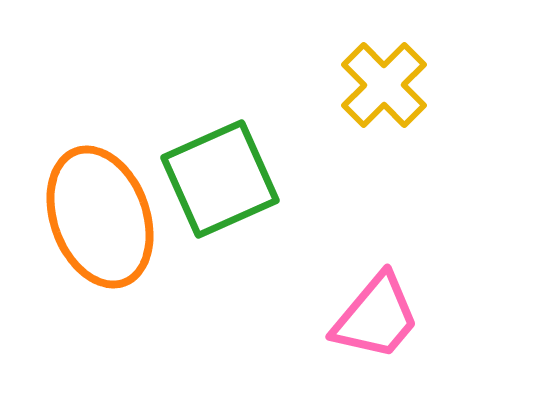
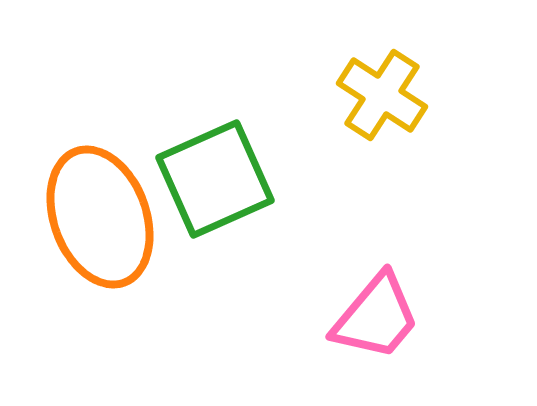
yellow cross: moved 2 px left, 10 px down; rotated 12 degrees counterclockwise
green square: moved 5 px left
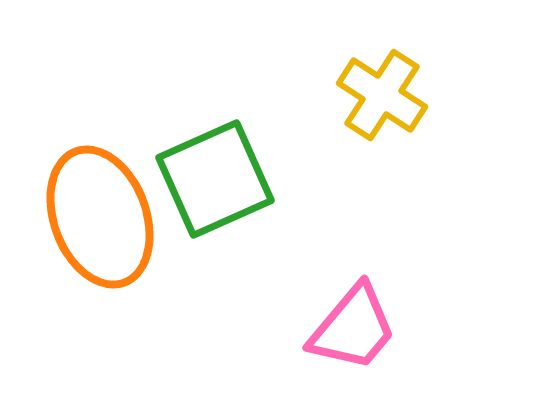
pink trapezoid: moved 23 px left, 11 px down
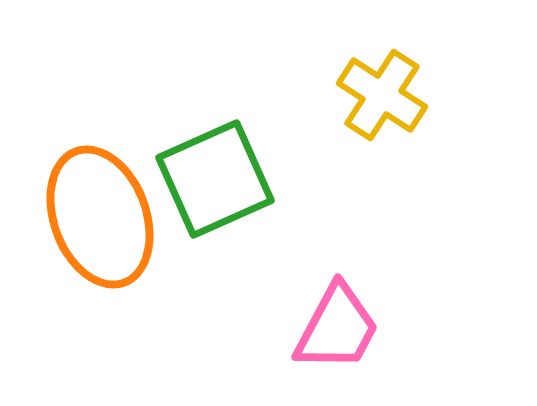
pink trapezoid: moved 16 px left; rotated 12 degrees counterclockwise
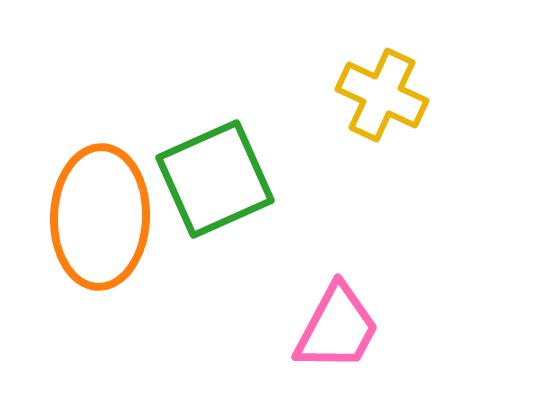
yellow cross: rotated 8 degrees counterclockwise
orange ellipse: rotated 22 degrees clockwise
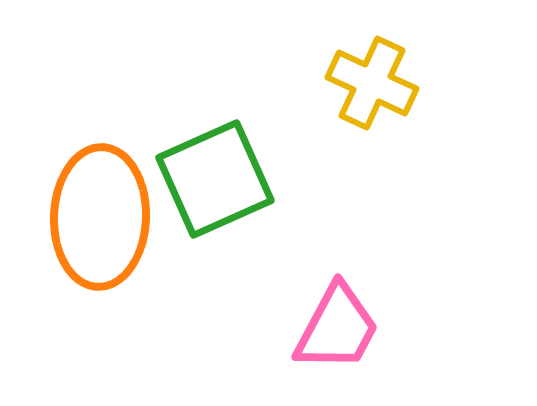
yellow cross: moved 10 px left, 12 px up
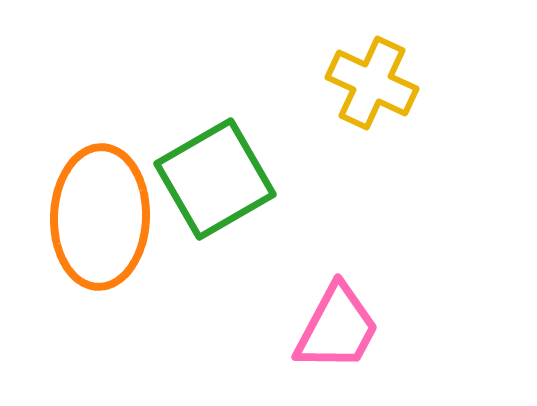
green square: rotated 6 degrees counterclockwise
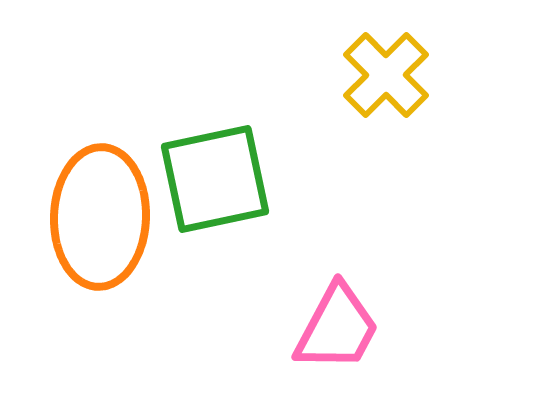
yellow cross: moved 14 px right, 8 px up; rotated 20 degrees clockwise
green square: rotated 18 degrees clockwise
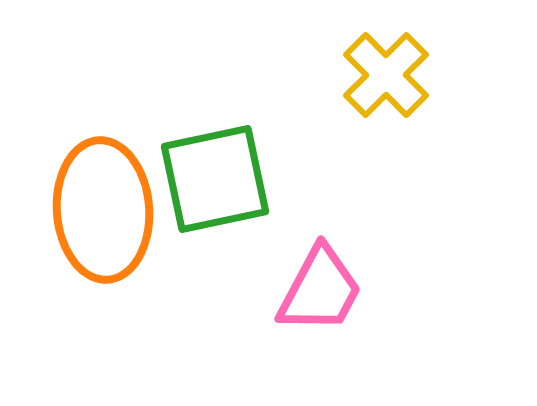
orange ellipse: moved 3 px right, 7 px up; rotated 6 degrees counterclockwise
pink trapezoid: moved 17 px left, 38 px up
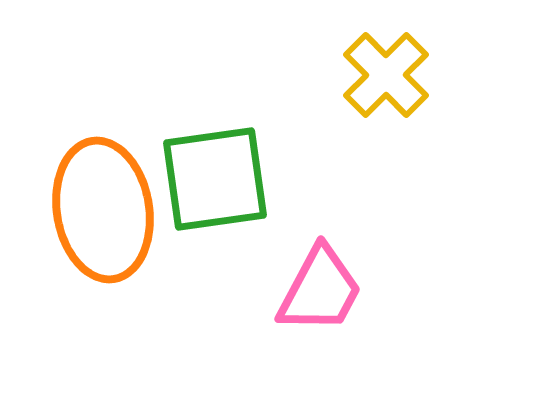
green square: rotated 4 degrees clockwise
orange ellipse: rotated 5 degrees counterclockwise
